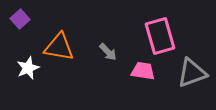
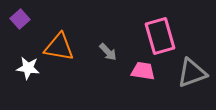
white star: rotated 30 degrees clockwise
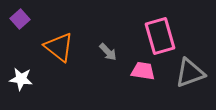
orange triangle: rotated 28 degrees clockwise
white star: moved 7 px left, 11 px down
gray triangle: moved 2 px left
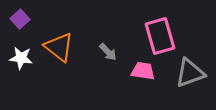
white star: moved 21 px up
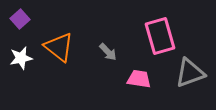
white star: rotated 20 degrees counterclockwise
pink trapezoid: moved 4 px left, 8 px down
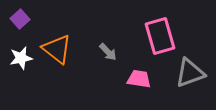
orange triangle: moved 2 px left, 2 px down
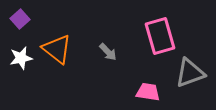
pink trapezoid: moved 9 px right, 13 px down
